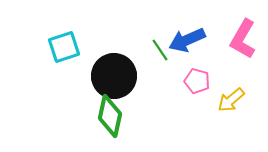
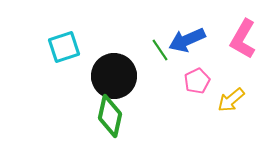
pink pentagon: rotated 30 degrees clockwise
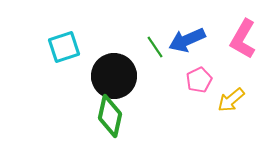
green line: moved 5 px left, 3 px up
pink pentagon: moved 2 px right, 1 px up
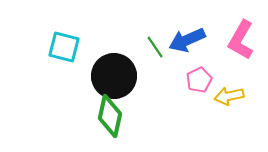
pink L-shape: moved 2 px left, 1 px down
cyan square: rotated 32 degrees clockwise
yellow arrow: moved 2 px left, 4 px up; rotated 28 degrees clockwise
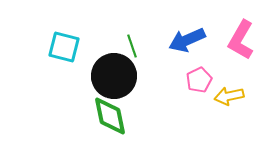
green line: moved 23 px left, 1 px up; rotated 15 degrees clockwise
green diamond: rotated 24 degrees counterclockwise
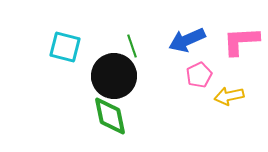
pink L-shape: moved 1 px down; rotated 57 degrees clockwise
cyan square: moved 1 px right
pink pentagon: moved 5 px up
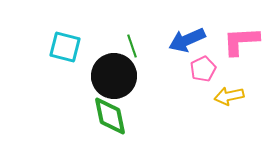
pink pentagon: moved 4 px right, 6 px up
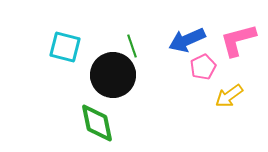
pink L-shape: moved 3 px left, 1 px up; rotated 12 degrees counterclockwise
pink pentagon: moved 2 px up
black circle: moved 1 px left, 1 px up
yellow arrow: rotated 24 degrees counterclockwise
green diamond: moved 13 px left, 7 px down
